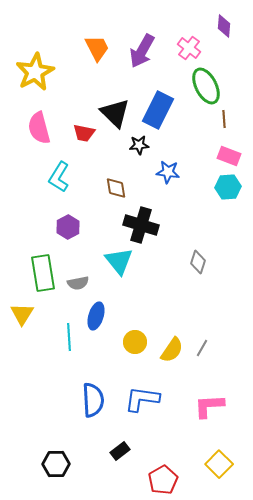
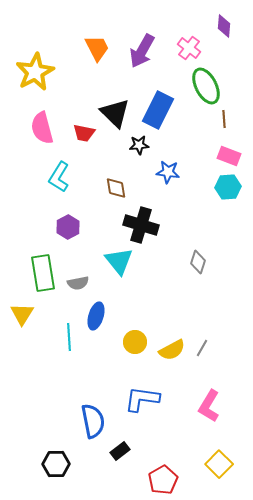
pink semicircle: moved 3 px right
yellow semicircle: rotated 28 degrees clockwise
blue semicircle: moved 21 px down; rotated 8 degrees counterclockwise
pink L-shape: rotated 56 degrees counterclockwise
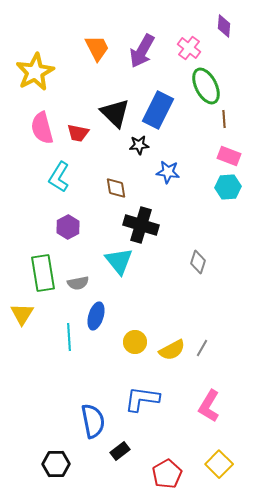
red trapezoid: moved 6 px left
red pentagon: moved 4 px right, 6 px up
